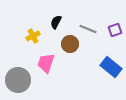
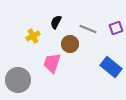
purple square: moved 1 px right, 2 px up
pink trapezoid: moved 6 px right
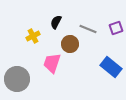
gray circle: moved 1 px left, 1 px up
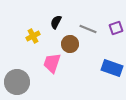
blue rectangle: moved 1 px right, 1 px down; rotated 20 degrees counterclockwise
gray circle: moved 3 px down
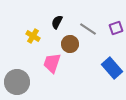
black semicircle: moved 1 px right
gray line: rotated 12 degrees clockwise
yellow cross: rotated 32 degrees counterclockwise
blue rectangle: rotated 30 degrees clockwise
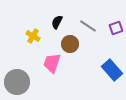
gray line: moved 3 px up
blue rectangle: moved 2 px down
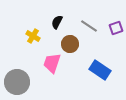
gray line: moved 1 px right
blue rectangle: moved 12 px left; rotated 15 degrees counterclockwise
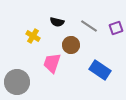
black semicircle: rotated 104 degrees counterclockwise
brown circle: moved 1 px right, 1 px down
